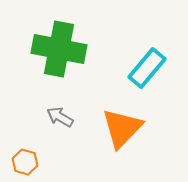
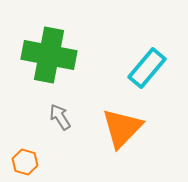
green cross: moved 10 px left, 6 px down
gray arrow: rotated 28 degrees clockwise
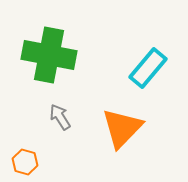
cyan rectangle: moved 1 px right
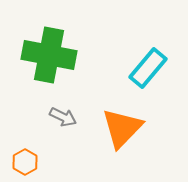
gray arrow: moved 3 px right; rotated 148 degrees clockwise
orange hexagon: rotated 15 degrees clockwise
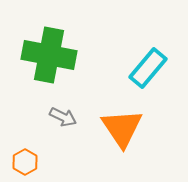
orange triangle: rotated 18 degrees counterclockwise
